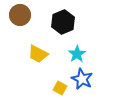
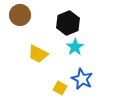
black hexagon: moved 5 px right, 1 px down
cyan star: moved 2 px left, 7 px up
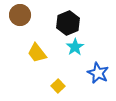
yellow trapezoid: moved 1 px left, 1 px up; rotated 25 degrees clockwise
blue star: moved 16 px right, 6 px up
yellow square: moved 2 px left, 2 px up; rotated 16 degrees clockwise
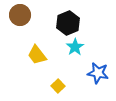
yellow trapezoid: moved 2 px down
blue star: rotated 15 degrees counterclockwise
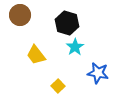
black hexagon: moved 1 px left; rotated 20 degrees counterclockwise
yellow trapezoid: moved 1 px left
